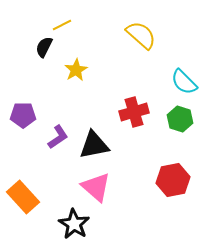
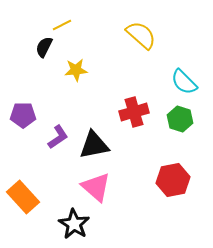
yellow star: rotated 25 degrees clockwise
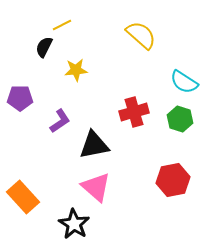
cyan semicircle: rotated 12 degrees counterclockwise
purple pentagon: moved 3 px left, 17 px up
purple L-shape: moved 2 px right, 16 px up
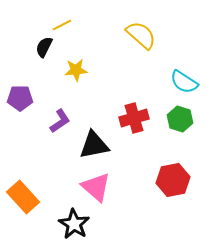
red cross: moved 6 px down
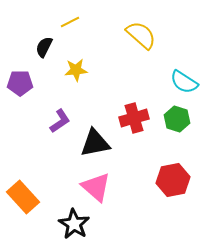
yellow line: moved 8 px right, 3 px up
purple pentagon: moved 15 px up
green hexagon: moved 3 px left
black triangle: moved 1 px right, 2 px up
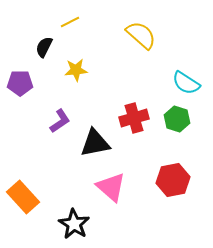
cyan semicircle: moved 2 px right, 1 px down
pink triangle: moved 15 px right
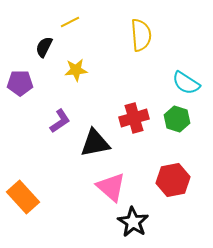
yellow semicircle: rotated 44 degrees clockwise
black star: moved 59 px right, 2 px up
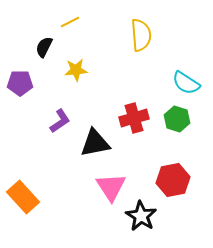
pink triangle: rotated 16 degrees clockwise
black star: moved 8 px right, 6 px up
